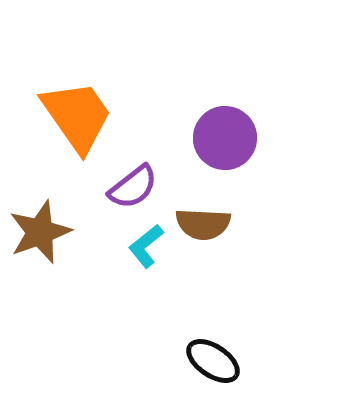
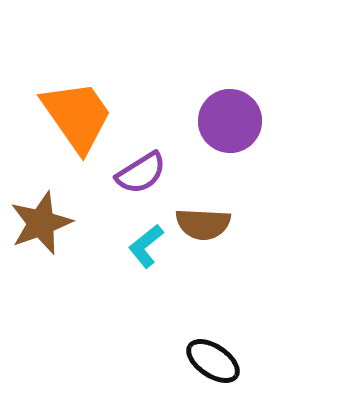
purple circle: moved 5 px right, 17 px up
purple semicircle: moved 8 px right, 14 px up; rotated 6 degrees clockwise
brown star: moved 1 px right, 9 px up
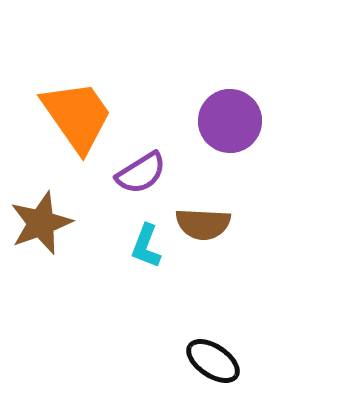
cyan L-shape: rotated 30 degrees counterclockwise
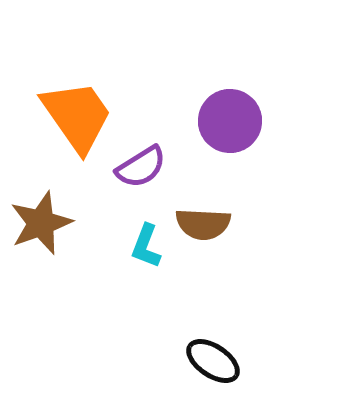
purple semicircle: moved 6 px up
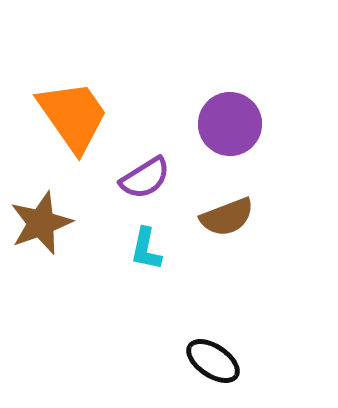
orange trapezoid: moved 4 px left
purple circle: moved 3 px down
purple semicircle: moved 4 px right, 11 px down
brown semicircle: moved 24 px right, 7 px up; rotated 24 degrees counterclockwise
cyan L-shape: moved 3 px down; rotated 9 degrees counterclockwise
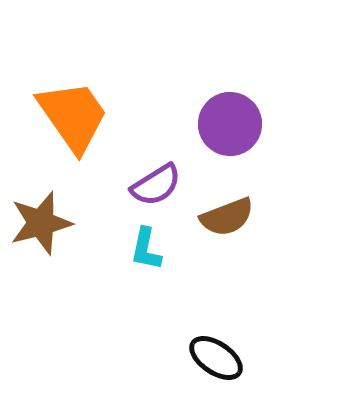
purple semicircle: moved 11 px right, 7 px down
brown star: rotated 6 degrees clockwise
black ellipse: moved 3 px right, 3 px up
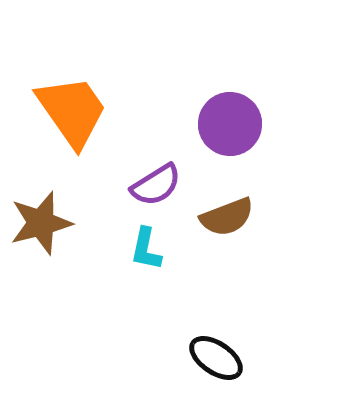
orange trapezoid: moved 1 px left, 5 px up
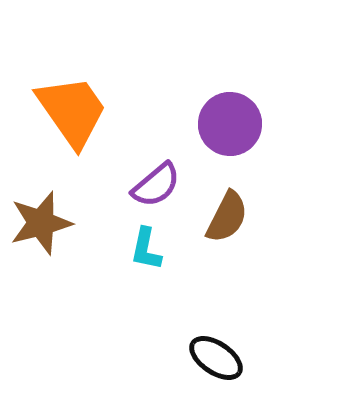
purple semicircle: rotated 8 degrees counterclockwise
brown semicircle: rotated 42 degrees counterclockwise
